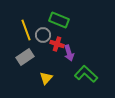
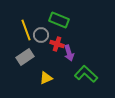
gray circle: moved 2 px left
yellow triangle: rotated 24 degrees clockwise
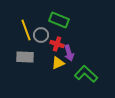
gray rectangle: rotated 36 degrees clockwise
yellow triangle: moved 12 px right, 15 px up
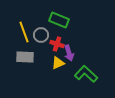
yellow line: moved 2 px left, 2 px down
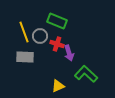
green rectangle: moved 2 px left, 1 px down
gray circle: moved 1 px left, 1 px down
yellow triangle: moved 23 px down
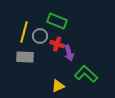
yellow line: rotated 35 degrees clockwise
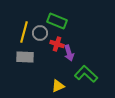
gray circle: moved 3 px up
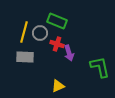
green L-shape: moved 14 px right, 7 px up; rotated 35 degrees clockwise
